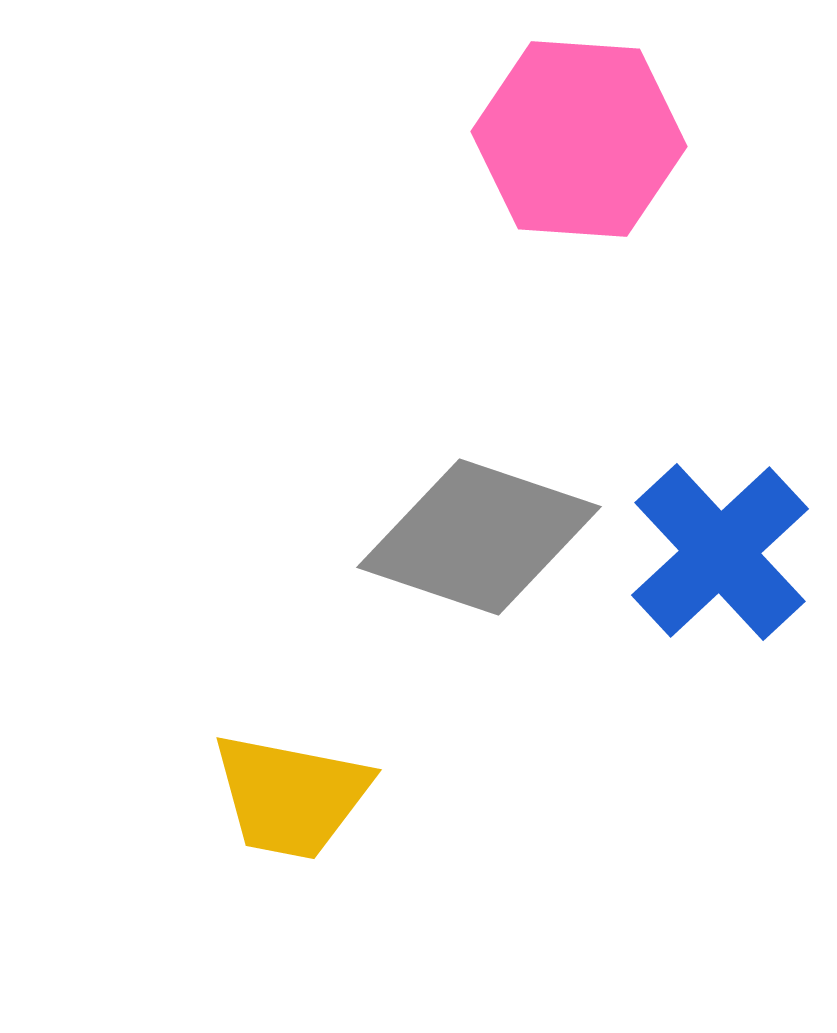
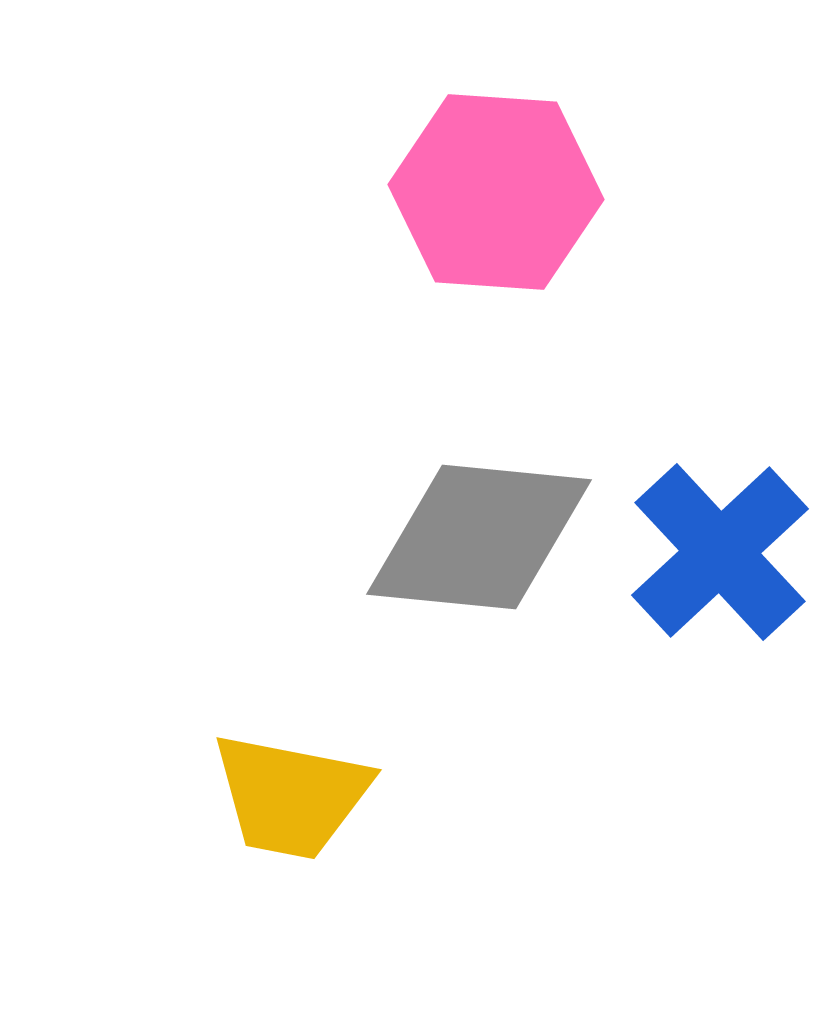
pink hexagon: moved 83 px left, 53 px down
gray diamond: rotated 13 degrees counterclockwise
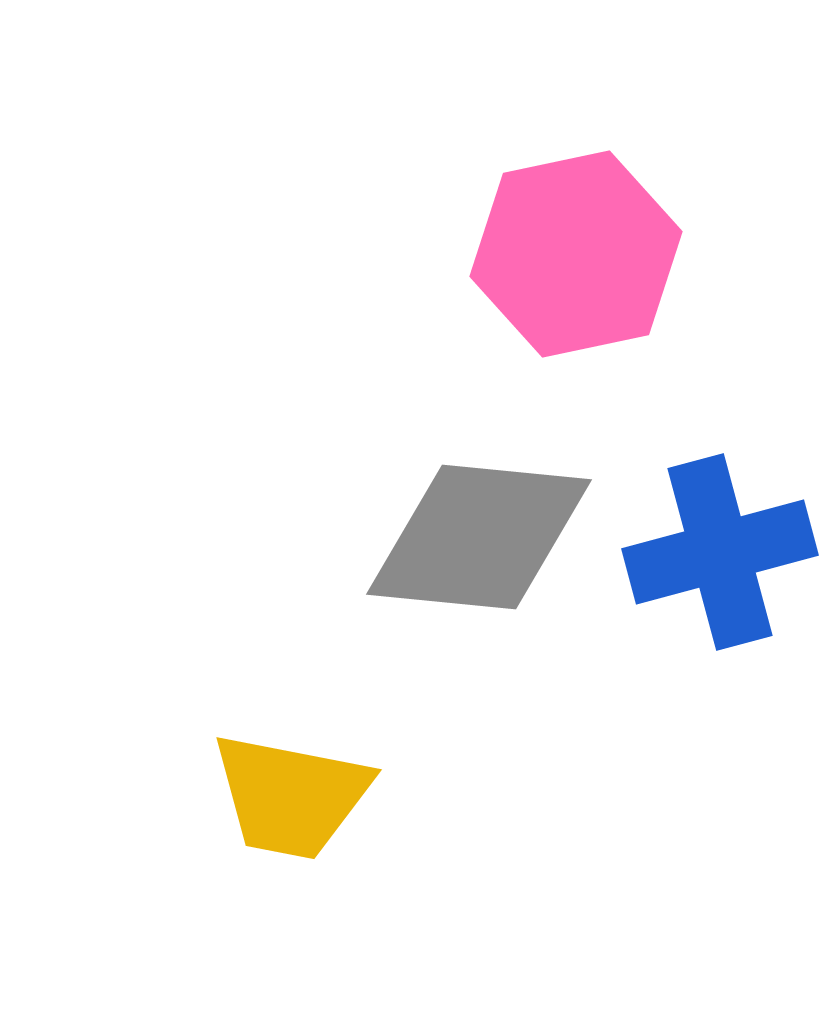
pink hexagon: moved 80 px right, 62 px down; rotated 16 degrees counterclockwise
blue cross: rotated 28 degrees clockwise
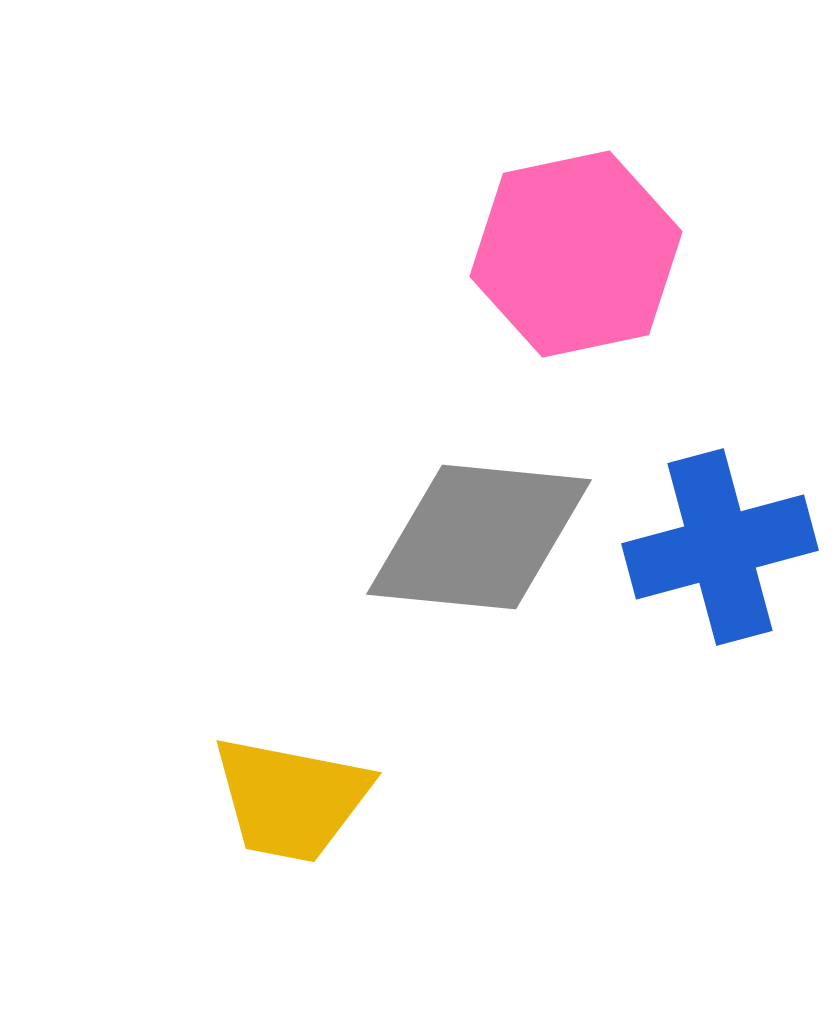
blue cross: moved 5 px up
yellow trapezoid: moved 3 px down
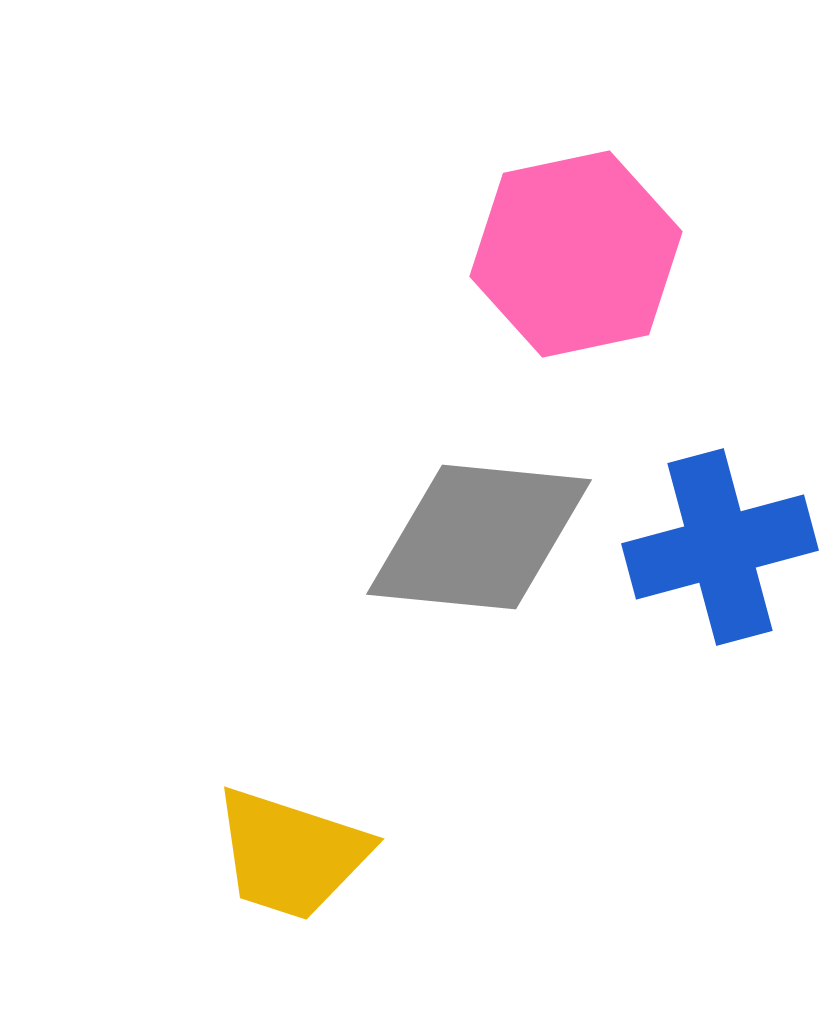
yellow trapezoid: moved 55 px down; rotated 7 degrees clockwise
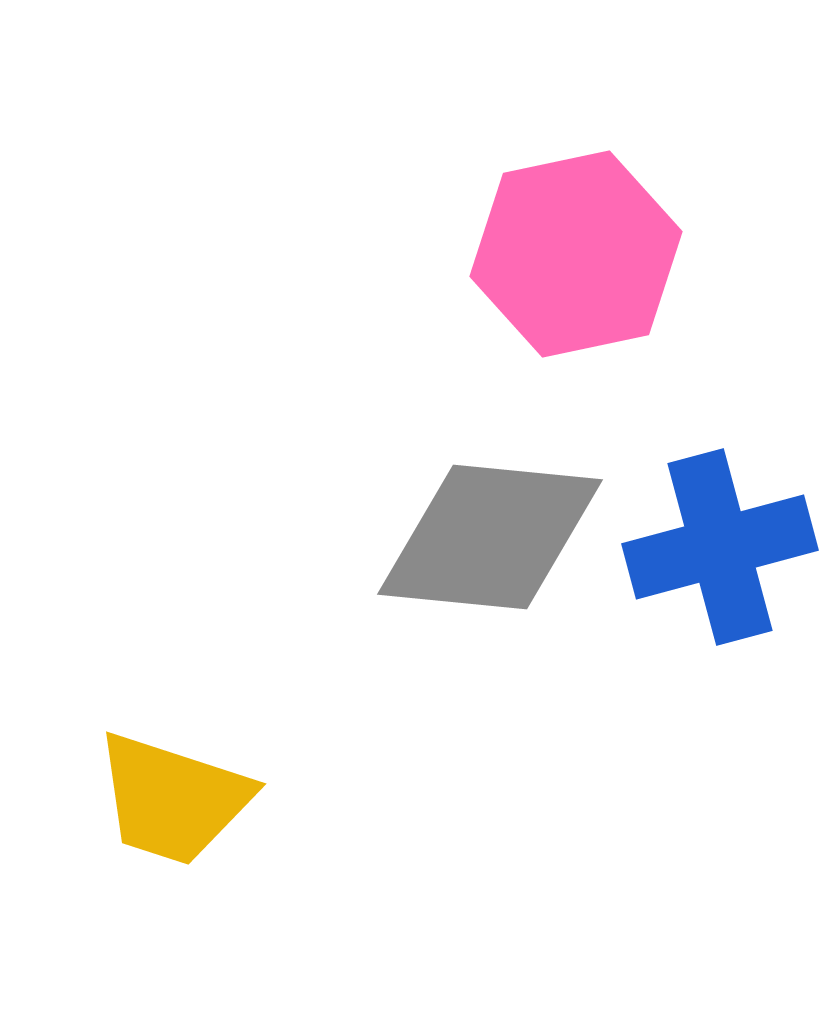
gray diamond: moved 11 px right
yellow trapezoid: moved 118 px left, 55 px up
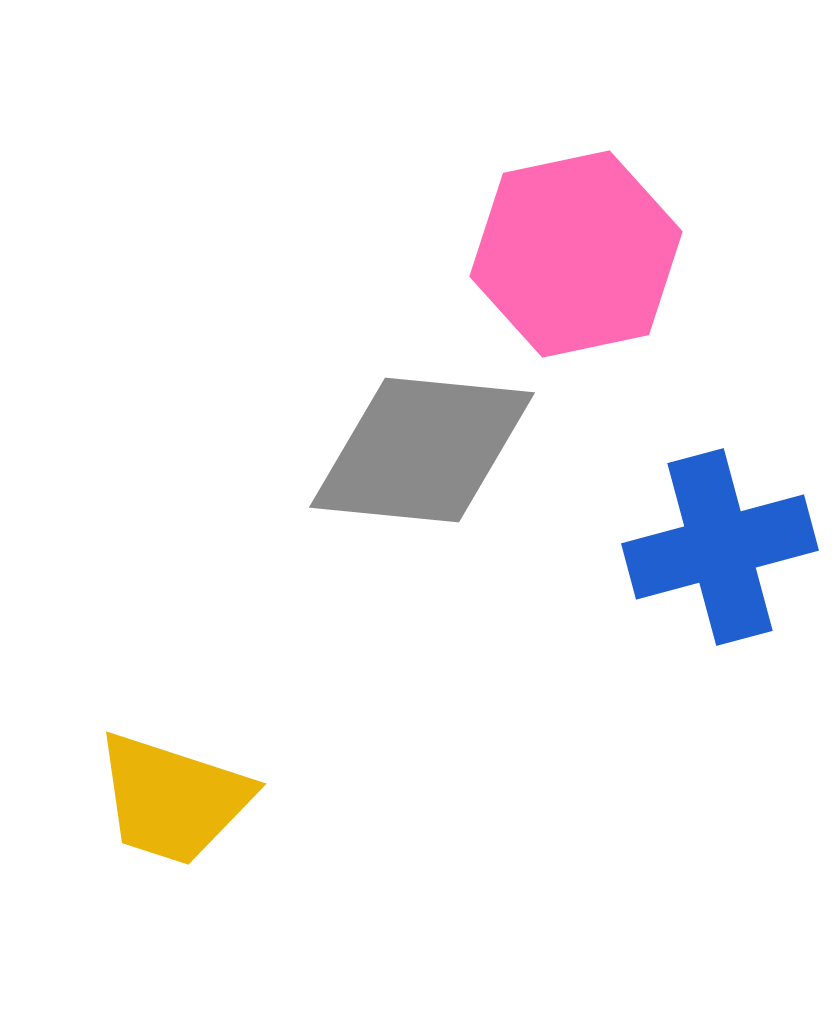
gray diamond: moved 68 px left, 87 px up
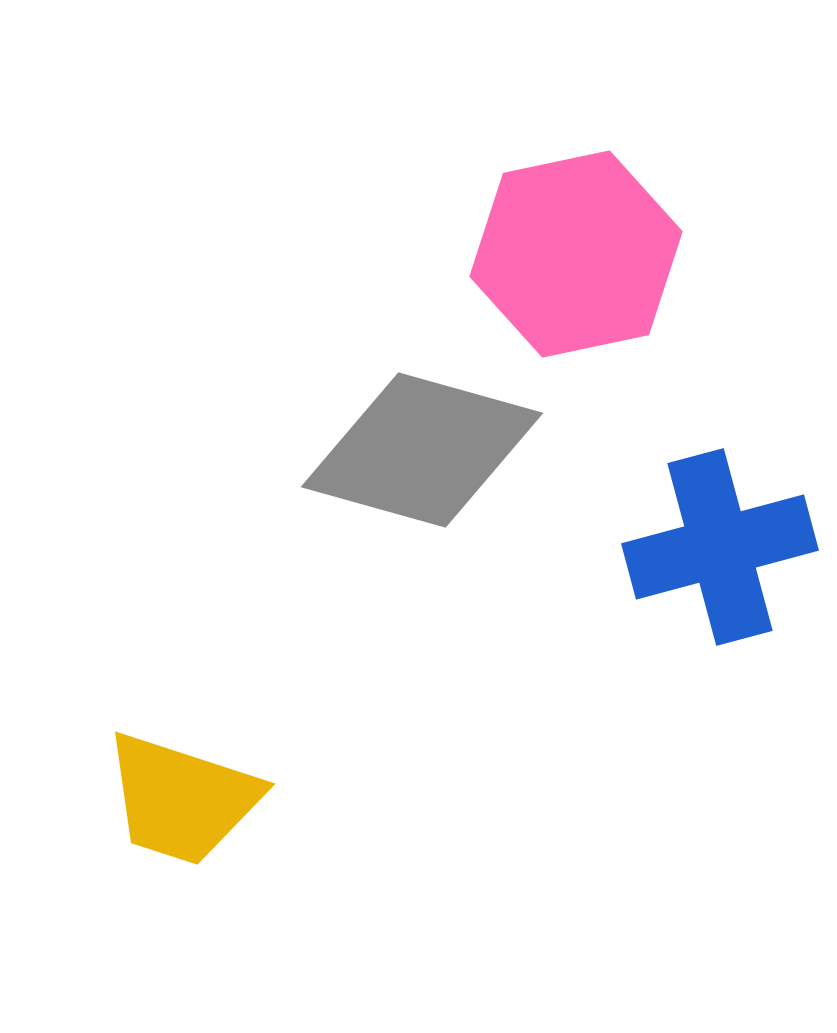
gray diamond: rotated 10 degrees clockwise
yellow trapezoid: moved 9 px right
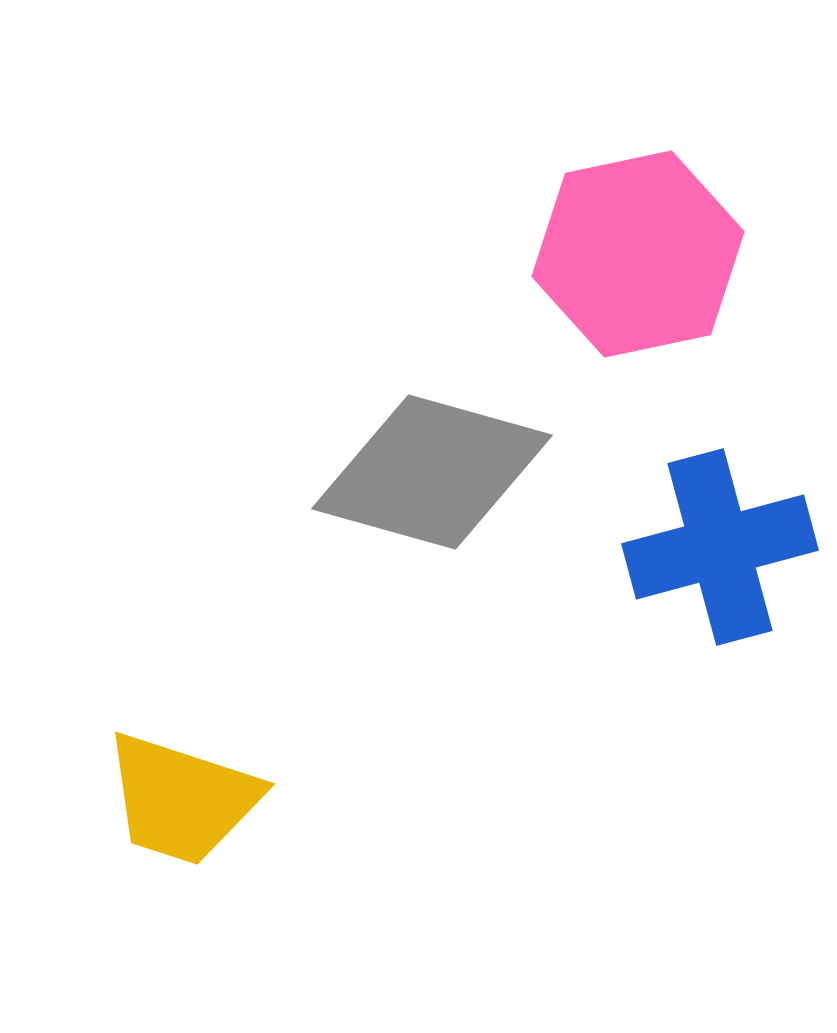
pink hexagon: moved 62 px right
gray diamond: moved 10 px right, 22 px down
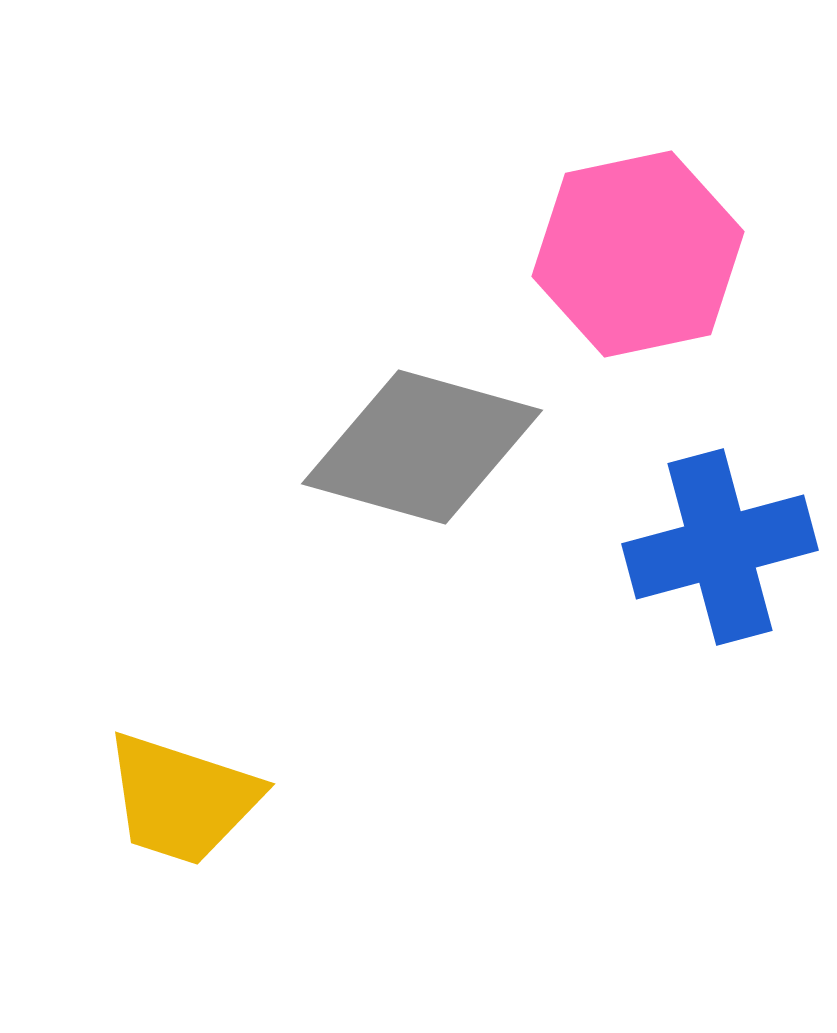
gray diamond: moved 10 px left, 25 px up
